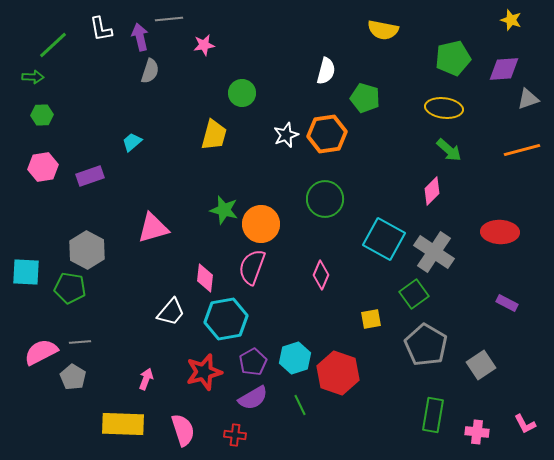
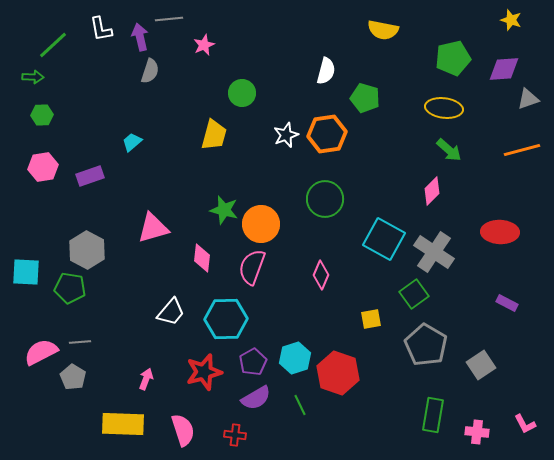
pink star at (204, 45): rotated 15 degrees counterclockwise
pink diamond at (205, 278): moved 3 px left, 20 px up
cyan hexagon at (226, 319): rotated 9 degrees clockwise
purple semicircle at (253, 398): moved 3 px right
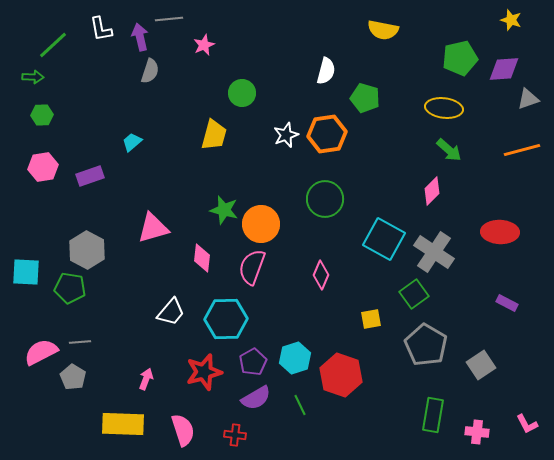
green pentagon at (453, 58): moved 7 px right
red hexagon at (338, 373): moved 3 px right, 2 px down
pink L-shape at (525, 424): moved 2 px right
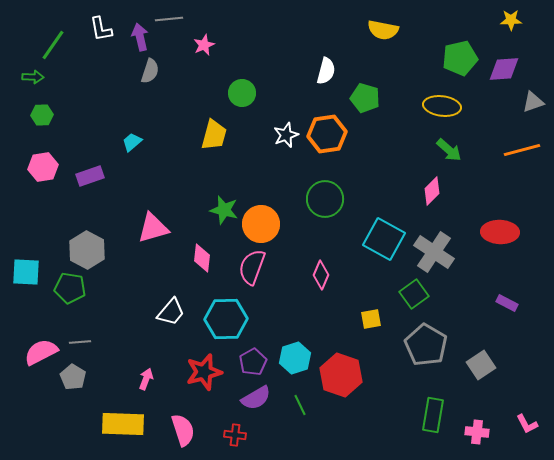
yellow star at (511, 20): rotated 20 degrees counterclockwise
green line at (53, 45): rotated 12 degrees counterclockwise
gray triangle at (528, 99): moved 5 px right, 3 px down
yellow ellipse at (444, 108): moved 2 px left, 2 px up
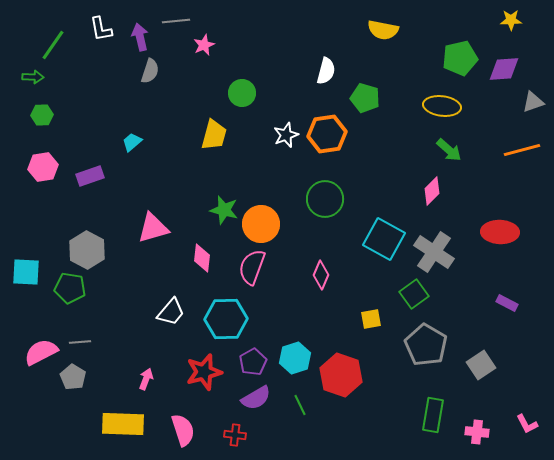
gray line at (169, 19): moved 7 px right, 2 px down
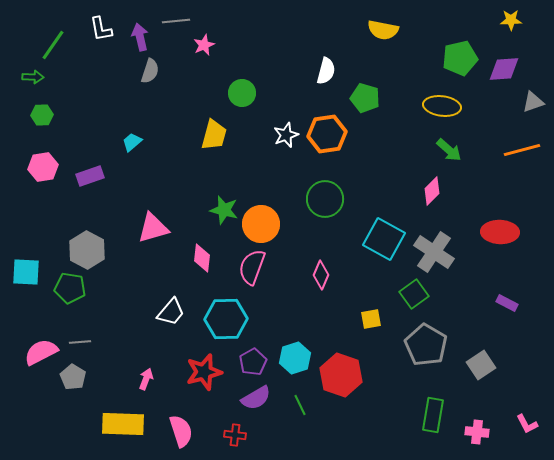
pink semicircle at (183, 430): moved 2 px left, 1 px down
